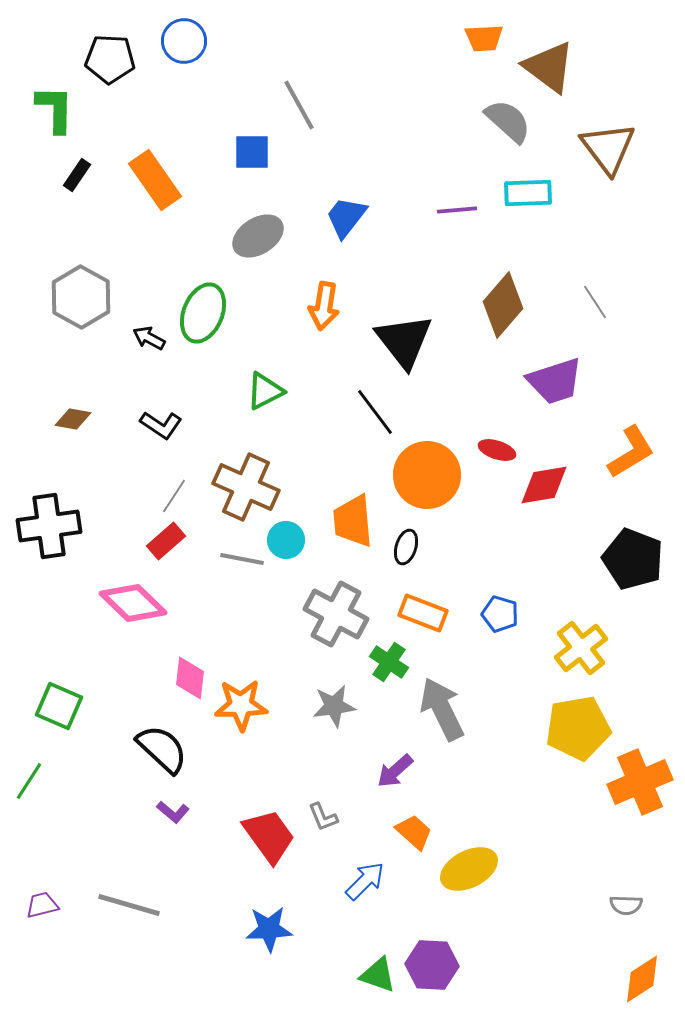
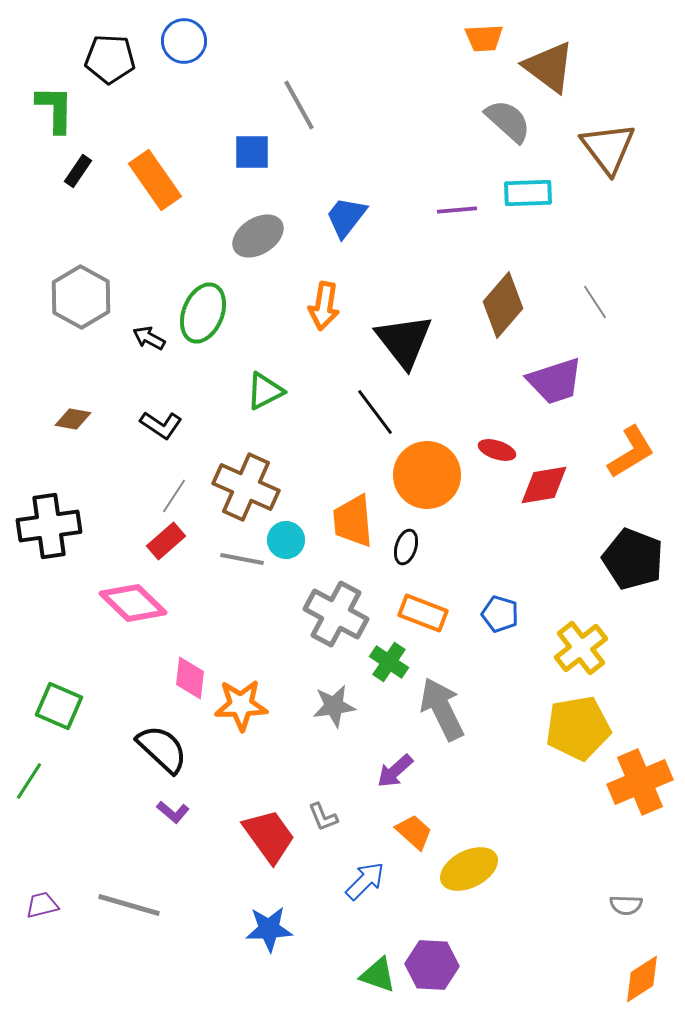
black rectangle at (77, 175): moved 1 px right, 4 px up
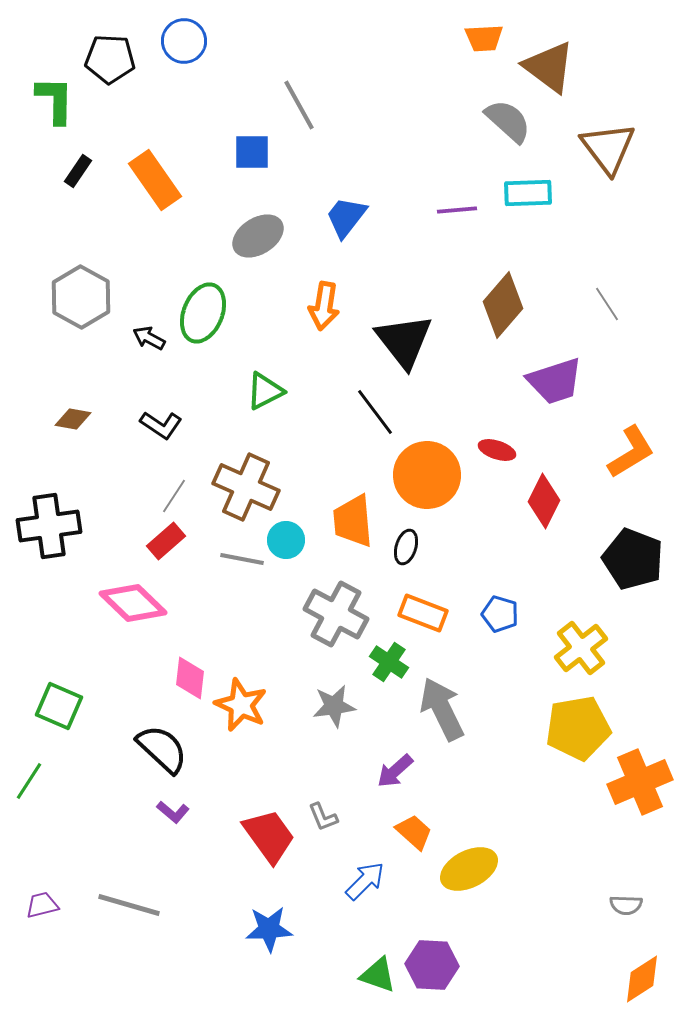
green L-shape at (55, 109): moved 9 px up
gray line at (595, 302): moved 12 px right, 2 px down
red diamond at (544, 485): moved 16 px down; rotated 54 degrees counterclockwise
orange star at (241, 705): rotated 26 degrees clockwise
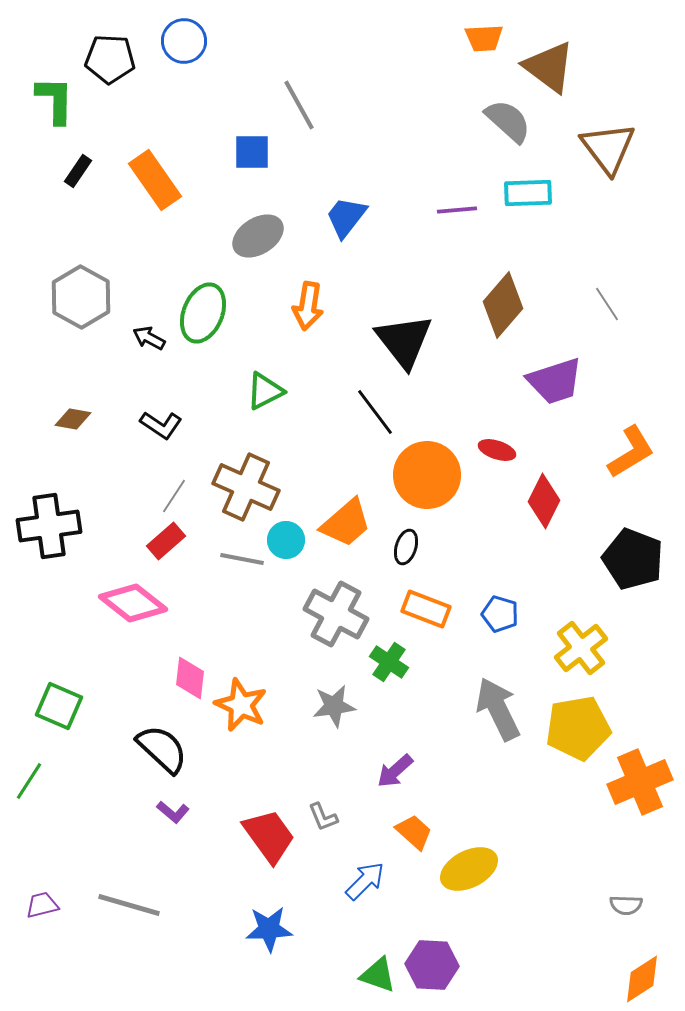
orange arrow at (324, 306): moved 16 px left
orange trapezoid at (353, 521): moved 7 px left, 2 px down; rotated 126 degrees counterclockwise
pink diamond at (133, 603): rotated 6 degrees counterclockwise
orange rectangle at (423, 613): moved 3 px right, 4 px up
gray arrow at (442, 709): moved 56 px right
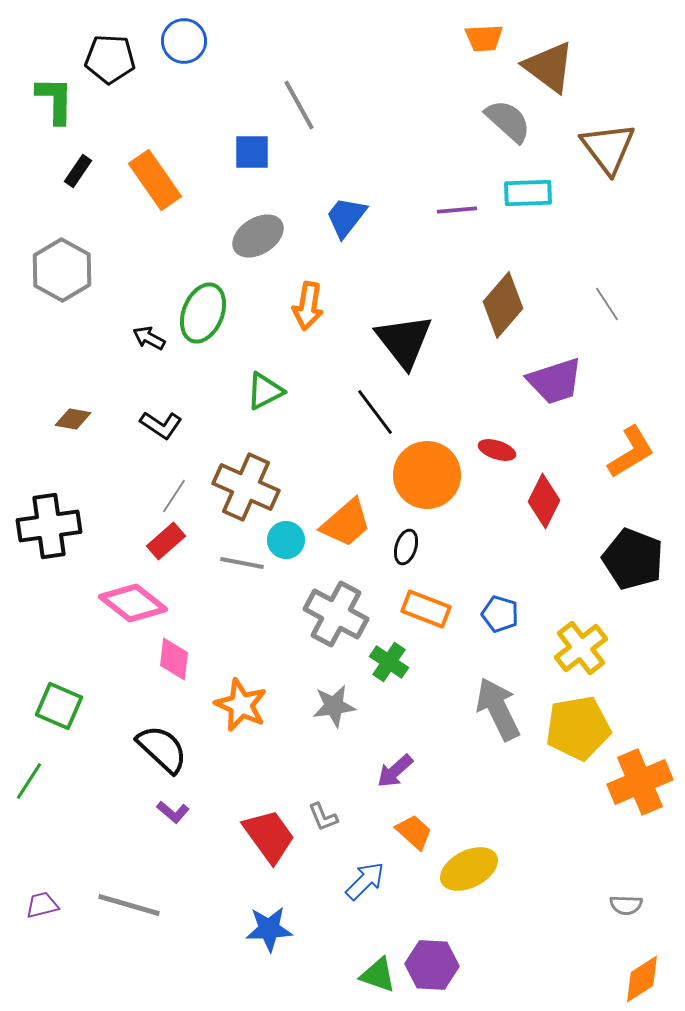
gray hexagon at (81, 297): moved 19 px left, 27 px up
gray line at (242, 559): moved 4 px down
pink diamond at (190, 678): moved 16 px left, 19 px up
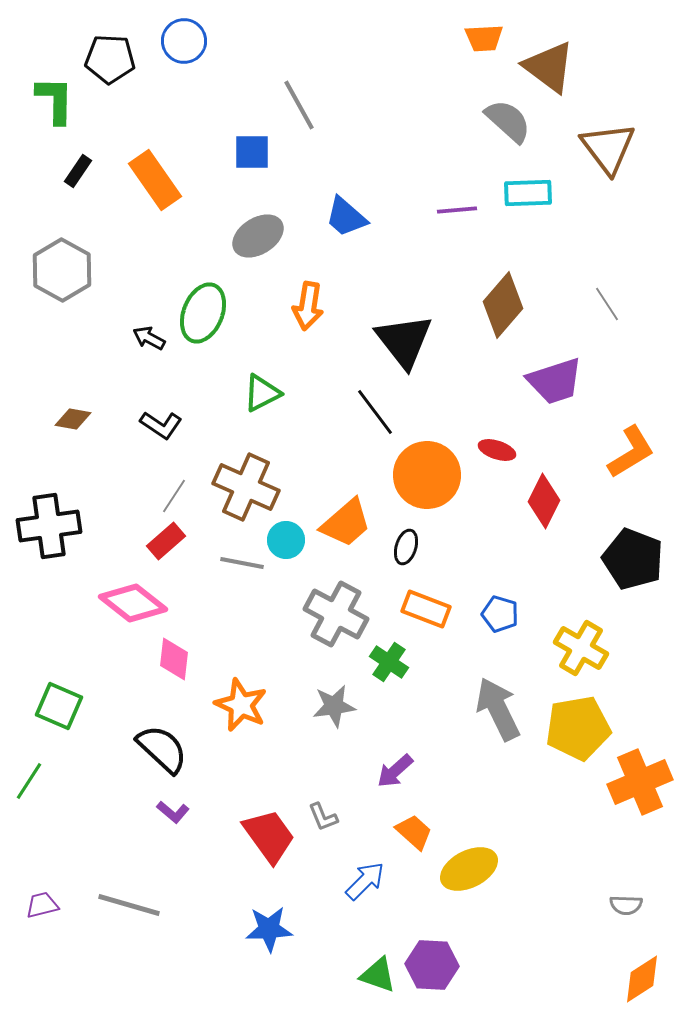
blue trapezoid at (346, 217): rotated 87 degrees counterclockwise
green triangle at (265, 391): moved 3 px left, 2 px down
yellow cross at (581, 648): rotated 22 degrees counterclockwise
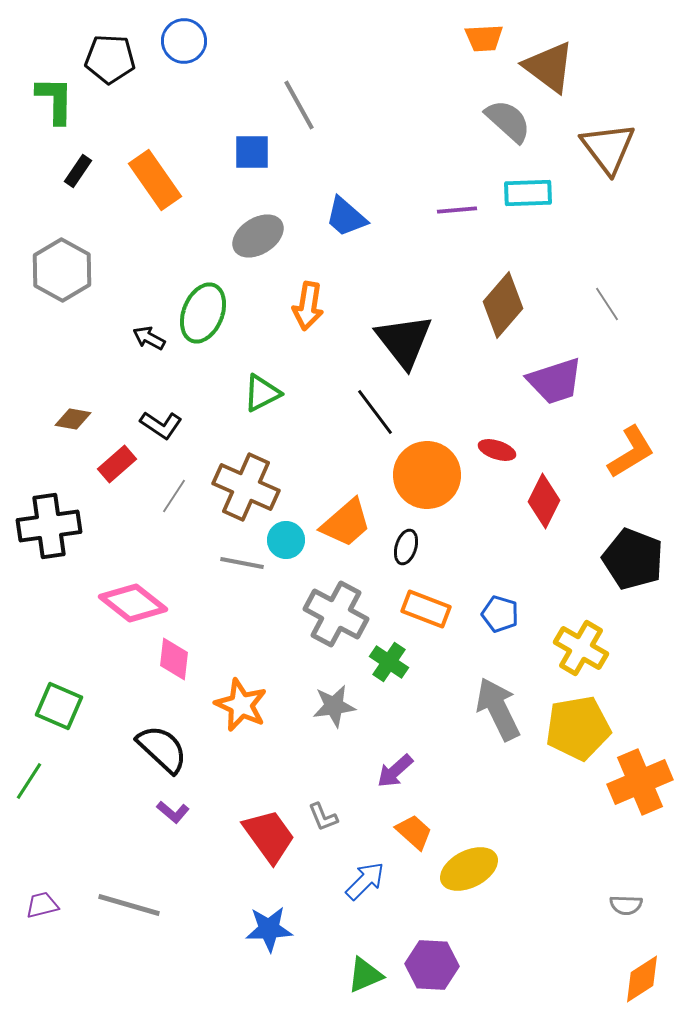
red rectangle at (166, 541): moved 49 px left, 77 px up
green triangle at (378, 975): moved 13 px left; rotated 42 degrees counterclockwise
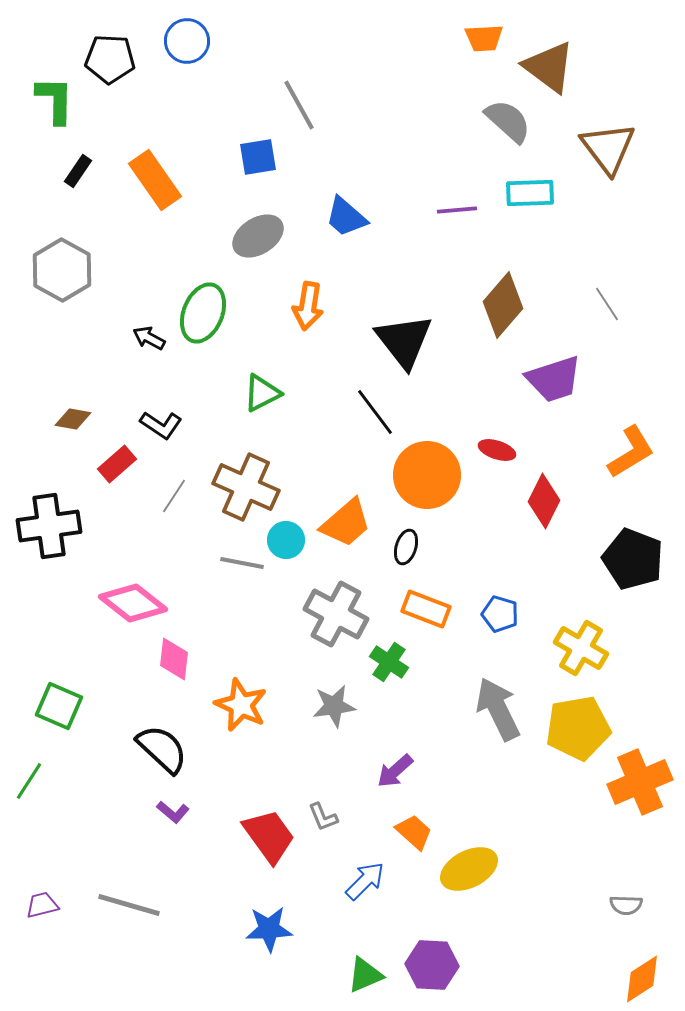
blue circle at (184, 41): moved 3 px right
blue square at (252, 152): moved 6 px right, 5 px down; rotated 9 degrees counterclockwise
cyan rectangle at (528, 193): moved 2 px right
purple trapezoid at (555, 381): moved 1 px left, 2 px up
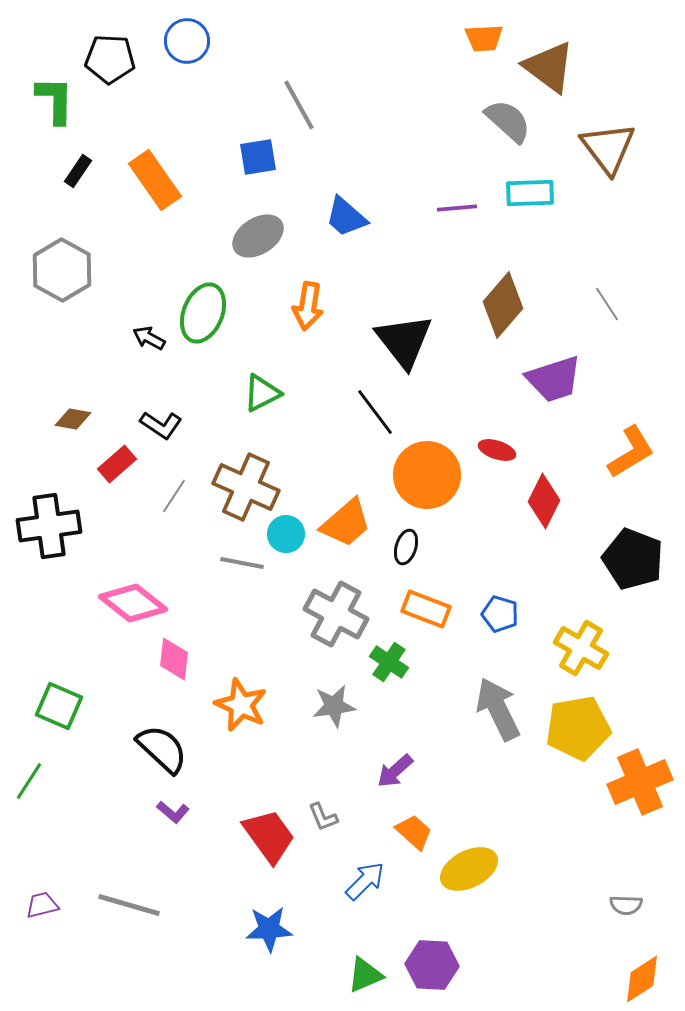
purple line at (457, 210): moved 2 px up
cyan circle at (286, 540): moved 6 px up
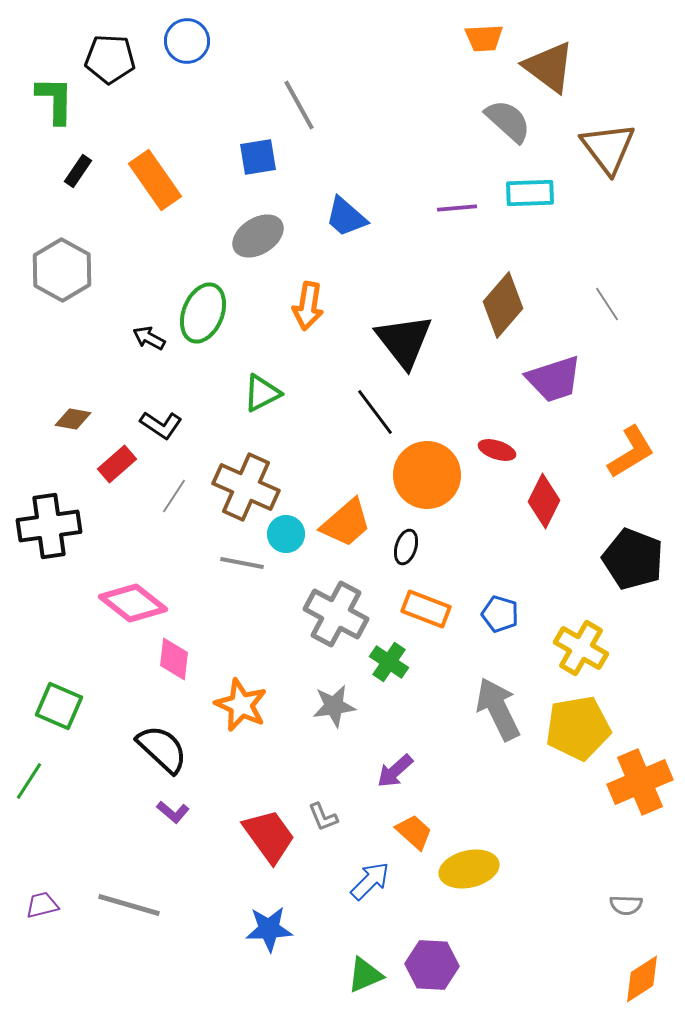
yellow ellipse at (469, 869): rotated 14 degrees clockwise
blue arrow at (365, 881): moved 5 px right
